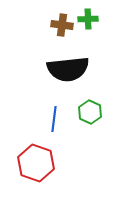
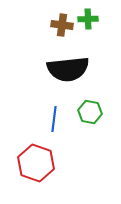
green hexagon: rotated 15 degrees counterclockwise
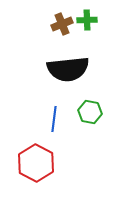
green cross: moved 1 px left, 1 px down
brown cross: moved 1 px up; rotated 30 degrees counterclockwise
red hexagon: rotated 9 degrees clockwise
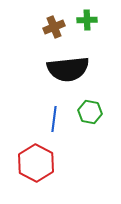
brown cross: moved 8 px left, 3 px down
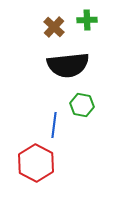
brown cross: rotated 25 degrees counterclockwise
black semicircle: moved 4 px up
green hexagon: moved 8 px left, 7 px up
blue line: moved 6 px down
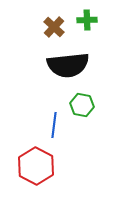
red hexagon: moved 3 px down
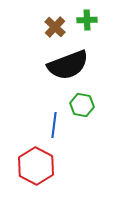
brown cross: moved 1 px right
black semicircle: rotated 15 degrees counterclockwise
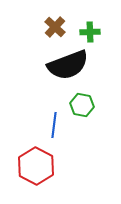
green cross: moved 3 px right, 12 px down
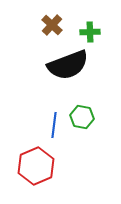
brown cross: moved 3 px left, 2 px up
green hexagon: moved 12 px down
red hexagon: rotated 9 degrees clockwise
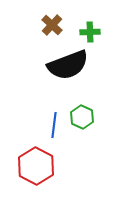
green hexagon: rotated 15 degrees clockwise
red hexagon: rotated 9 degrees counterclockwise
